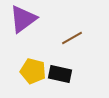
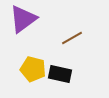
yellow pentagon: moved 2 px up
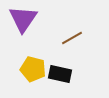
purple triangle: rotated 20 degrees counterclockwise
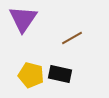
yellow pentagon: moved 2 px left, 6 px down
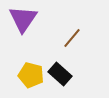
brown line: rotated 20 degrees counterclockwise
black rectangle: rotated 30 degrees clockwise
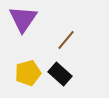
brown line: moved 6 px left, 2 px down
yellow pentagon: moved 3 px left, 2 px up; rotated 30 degrees counterclockwise
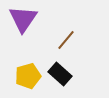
yellow pentagon: moved 3 px down
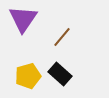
brown line: moved 4 px left, 3 px up
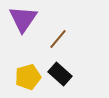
brown line: moved 4 px left, 2 px down
yellow pentagon: moved 1 px down
